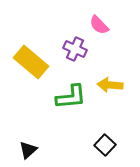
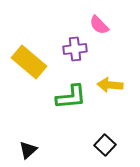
purple cross: rotated 30 degrees counterclockwise
yellow rectangle: moved 2 px left
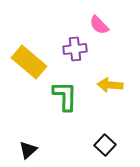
green L-shape: moved 6 px left, 1 px up; rotated 84 degrees counterclockwise
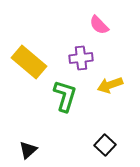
purple cross: moved 6 px right, 9 px down
yellow arrow: rotated 25 degrees counterclockwise
green L-shape: rotated 16 degrees clockwise
